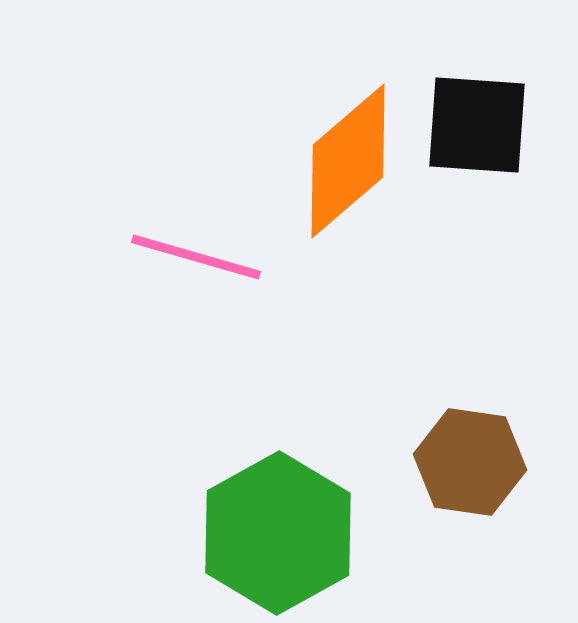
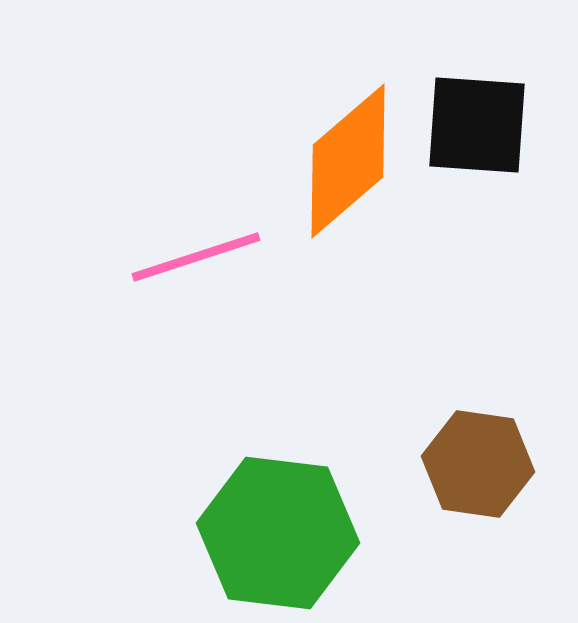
pink line: rotated 34 degrees counterclockwise
brown hexagon: moved 8 px right, 2 px down
green hexagon: rotated 24 degrees counterclockwise
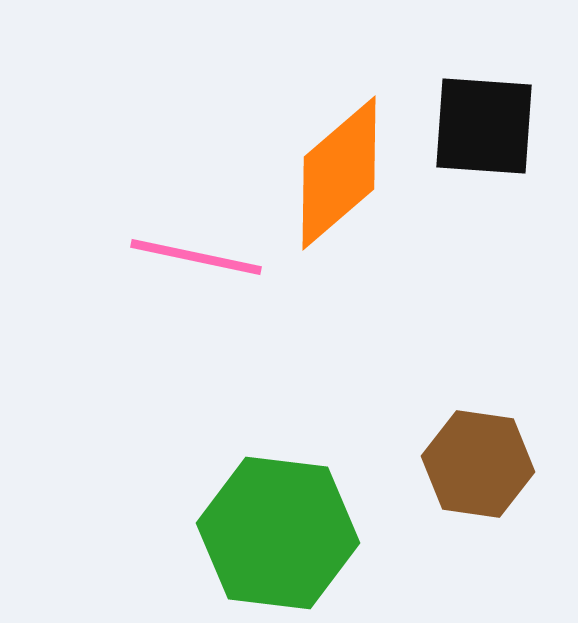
black square: moved 7 px right, 1 px down
orange diamond: moved 9 px left, 12 px down
pink line: rotated 30 degrees clockwise
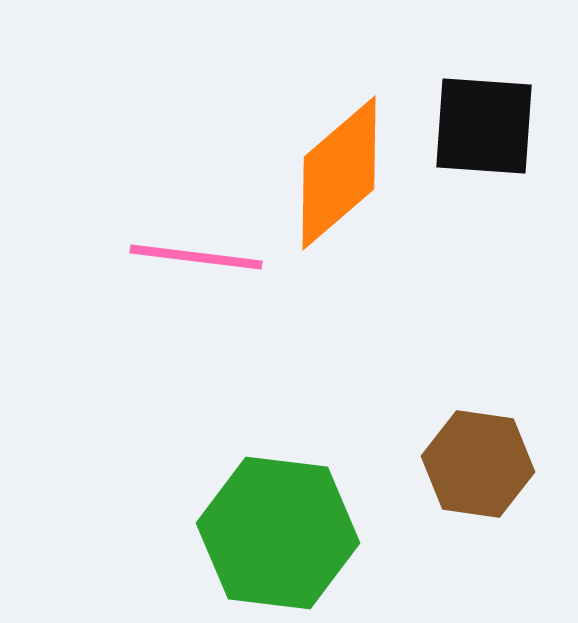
pink line: rotated 5 degrees counterclockwise
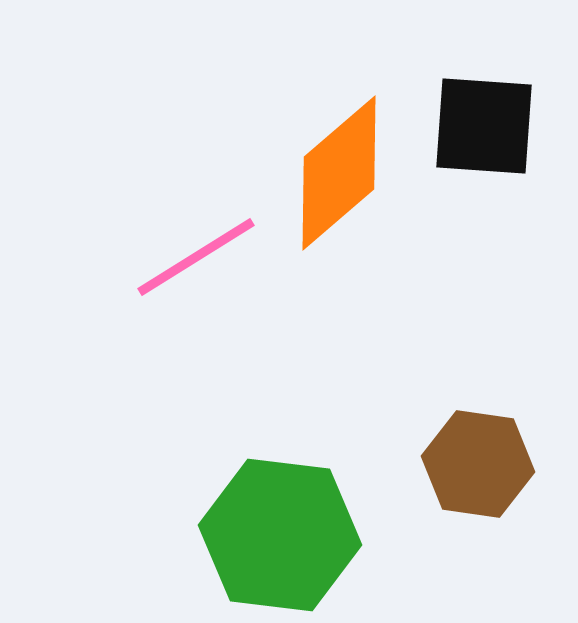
pink line: rotated 39 degrees counterclockwise
green hexagon: moved 2 px right, 2 px down
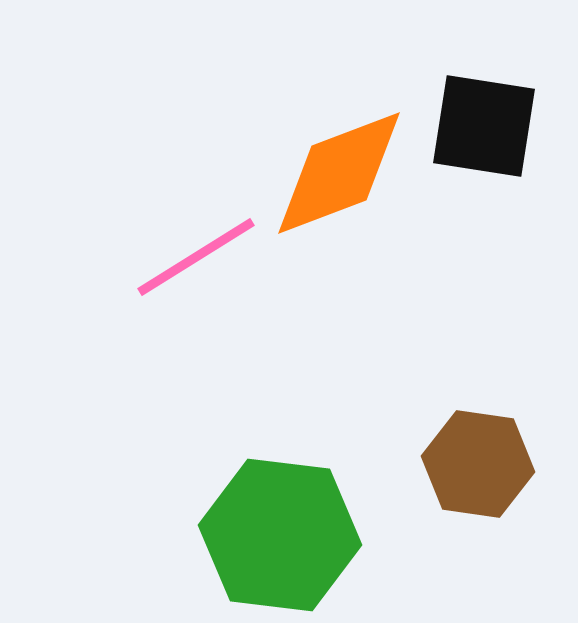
black square: rotated 5 degrees clockwise
orange diamond: rotated 20 degrees clockwise
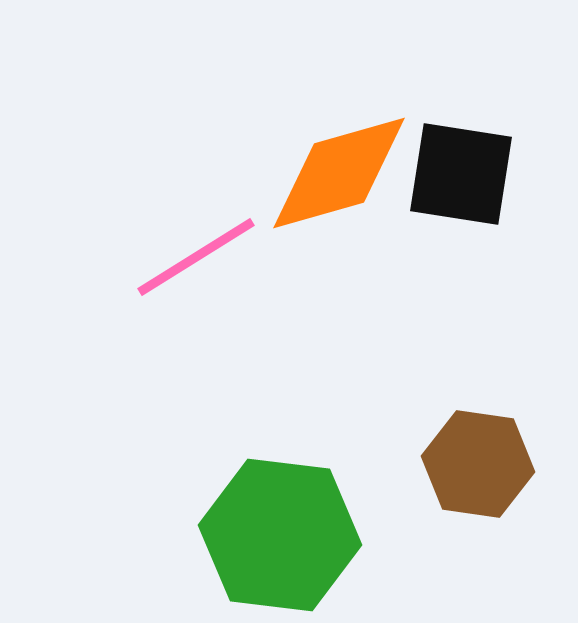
black square: moved 23 px left, 48 px down
orange diamond: rotated 5 degrees clockwise
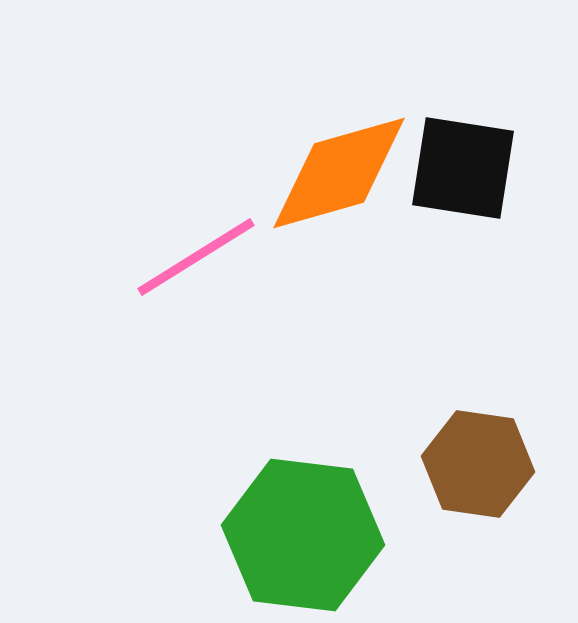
black square: moved 2 px right, 6 px up
green hexagon: moved 23 px right
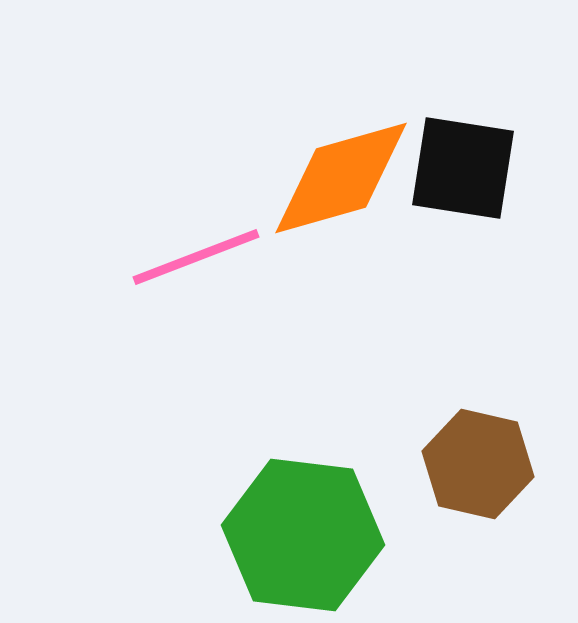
orange diamond: moved 2 px right, 5 px down
pink line: rotated 11 degrees clockwise
brown hexagon: rotated 5 degrees clockwise
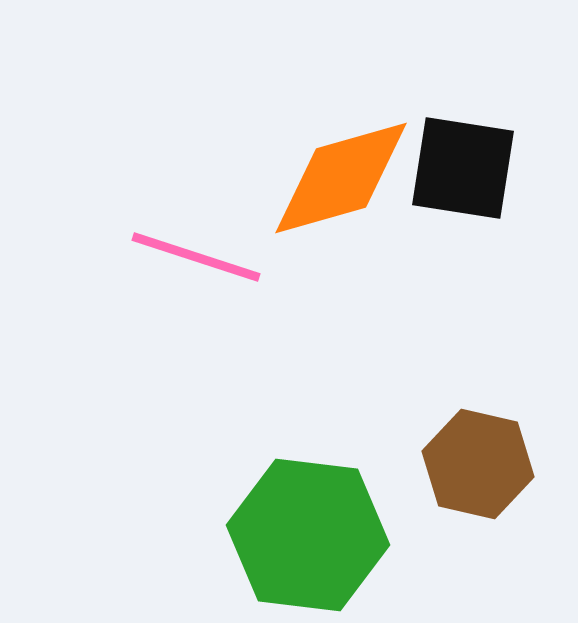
pink line: rotated 39 degrees clockwise
green hexagon: moved 5 px right
